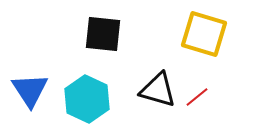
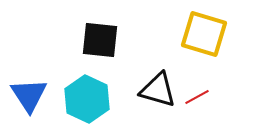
black square: moved 3 px left, 6 px down
blue triangle: moved 1 px left, 5 px down
red line: rotated 10 degrees clockwise
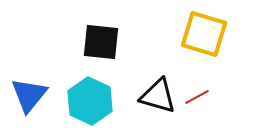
black square: moved 1 px right, 2 px down
black triangle: moved 6 px down
blue triangle: rotated 12 degrees clockwise
cyan hexagon: moved 3 px right, 2 px down
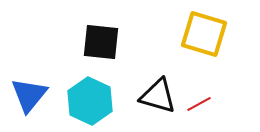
red line: moved 2 px right, 7 px down
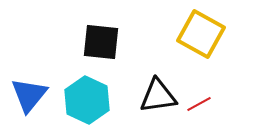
yellow square: moved 3 px left; rotated 12 degrees clockwise
black triangle: rotated 24 degrees counterclockwise
cyan hexagon: moved 3 px left, 1 px up
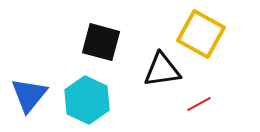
black square: rotated 9 degrees clockwise
black triangle: moved 4 px right, 26 px up
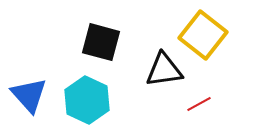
yellow square: moved 2 px right, 1 px down; rotated 9 degrees clockwise
black triangle: moved 2 px right
blue triangle: rotated 21 degrees counterclockwise
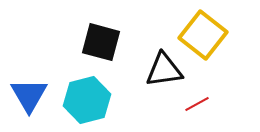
blue triangle: rotated 12 degrees clockwise
cyan hexagon: rotated 21 degrees clockwise
red line: moved 2 px left
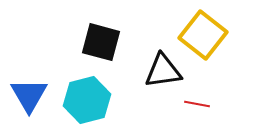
black triangle: moved 1 px left, 1 px down
red line: rotated 40 degrees clockwise
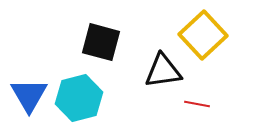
yellow square: rotated 9 degrees clockwise
cyan hexagon: moved 8 px left, 2 px up
